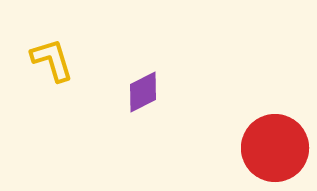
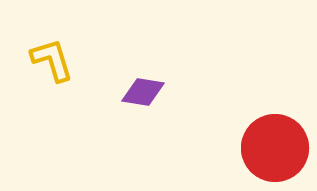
purple diamond: rotated 36 degrees clockwise
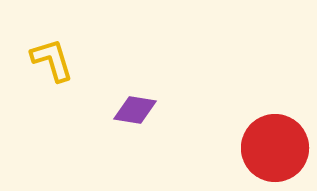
purple diamond: moved 8 px left, 18 px down
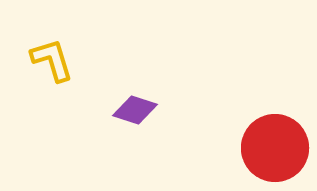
purple diamond: rotated 9 degrees clockwise
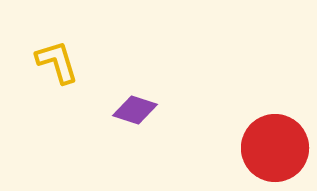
yellow L-shape: moved 5 px right, 2 px down
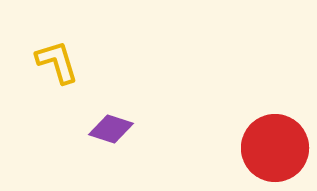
purple diamond: moved 24 px left, 19 px down
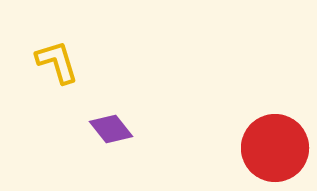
purple diamond: rotated 33 degrees clockwise
